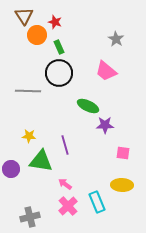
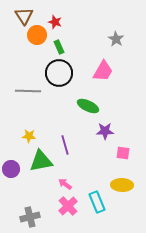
pink trapezoid: moved 3 px left; rotated 100 degrees counterclockwise
purple star: moved 6 px down
green triangle: rotated 20 degrees counterclockwise
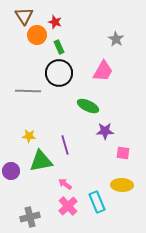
purple circle: moved 2 px down
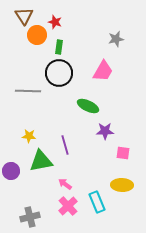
gray star: rotated 28 degrees clockwise
green rectangle: rotated 32 degrees clockwise
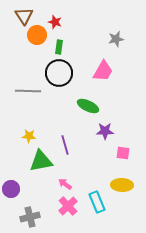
purple circle: moved 18 px down
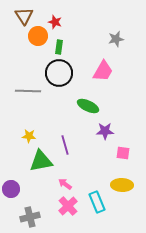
orange circle: moved 1 px right, 1 px down
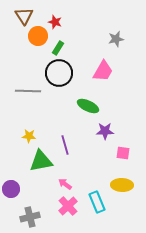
green rectangle: moved 1 px left, 1 px down; rotated 24 degrees clockwise
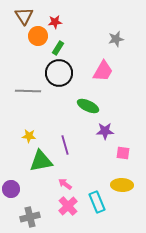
red star: rotated 24 degrees counterclockwise
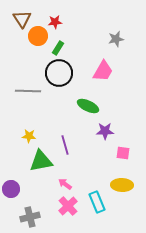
brown triangle: moved 2 px left, 3 px down
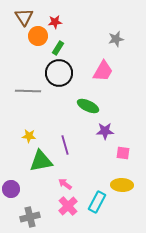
brown triangle: moved 2 px right, 2 px up
cyan rectangle: rotated 50 degrees clockwise
